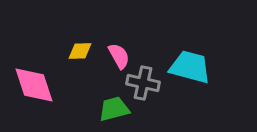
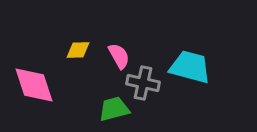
yellow diamond: moved 2 px left, 1 px up
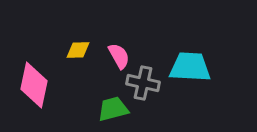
cyan trapezoid: rotated 12 degrees counterclockwise
pink diamond: rotated 30 degrees clockwise
green trapezoid: moved 1 px left
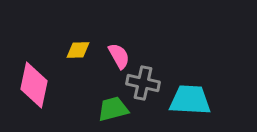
cyan trapezoid: moved 33 px down
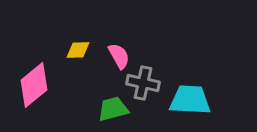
pink diamond: rotated 39 degrees clockwise
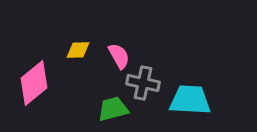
pink diamond: moved 2 px up
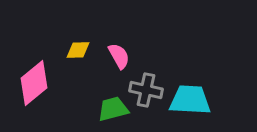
gray cross: moved 3 px right, 7 px down
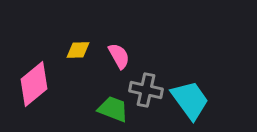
pink diamond: moved 1 px down
cyan trapezoid: rotated 51 degrees clockwise
green trapezoid: rotated 36 degrees clockwise
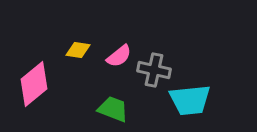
yellow diamond: rotated 10 degrees clockwise
pink semicircle: rotated 80 degrees clockwise
gray cross: moved 8 px right, 20 px up
cyan trapezoid: rotated 120 degrees clockwise
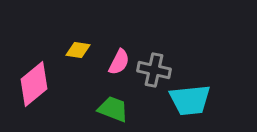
pink semicircle: moved 6 px down; rotated 24 degrees counterclockwise
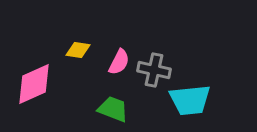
pink diamond: rotated 15 degrees clockwise
